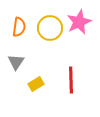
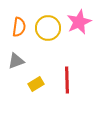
yellow circle: moved 2 px left
gray triangle: moved 1 px up; rotated 36 degrees clockwise
red line: moved 4 px left
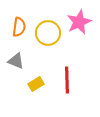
yellow circle: moved 5 px down
gray triangle: rotated 42 degrees clockwise
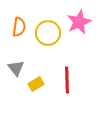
gray triangle: moved 7 px down; rotated 30 degrees clockwise
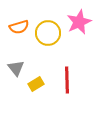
orange semicircle: rotated 66 degrees clockwise
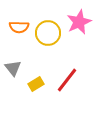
orange semicircle: rotated 18 degrees clockwise
gray triangle: moved 3 px left
red line: rotated 40 degrees clockwise
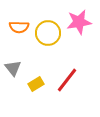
pink star: rotated 15 degrees clockwise
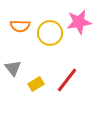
orange semicircle: moved 1 px right, 1 px up
yellow circle: moved 2 px right
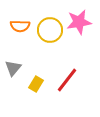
yellow circle: moved 3 px up
gray triangle: rotated 18 degrees clockwise
yellow rectangle: rotated 28 degrees counterclockwise
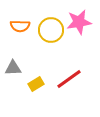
yellow circle: moved 1 px right
gray triangle: rotated 48 degrees clockwise
red line: moved 2 px right, 1 px up; rotated 16 degrees clockwise
yellow rectangle: rotated 28 degrees clockwise
